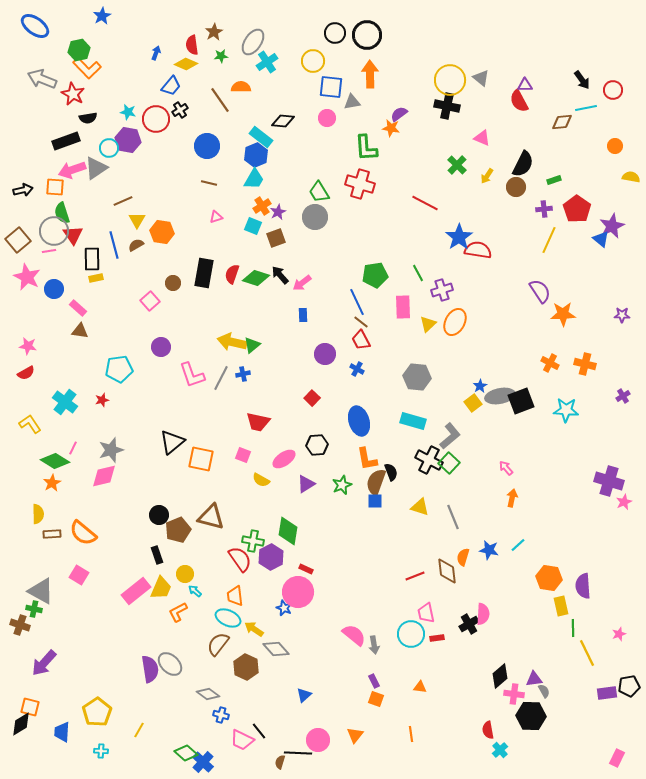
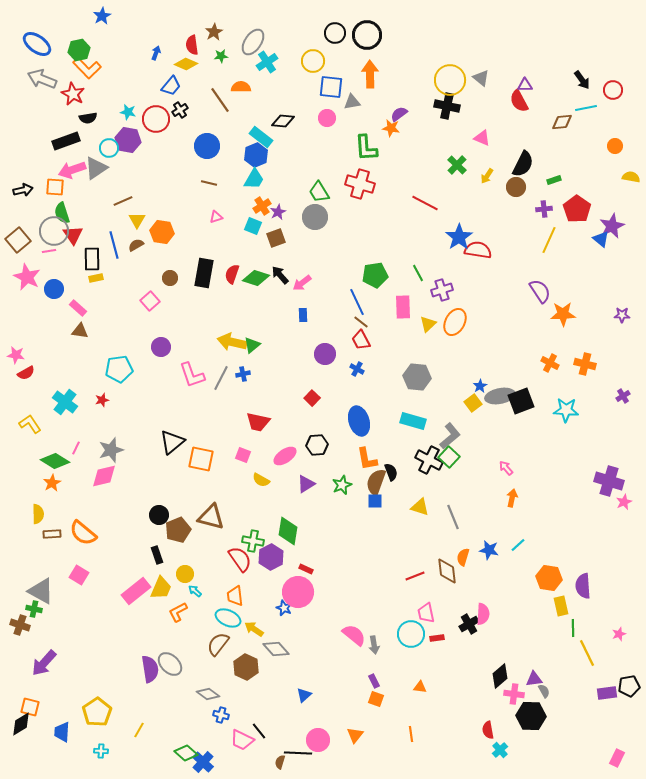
blue ellipse at (35, 26): moved 2 px right, 18 px down
brown circle at (173, 283): moved 3 px left, 5 px up
pink star at (28, 346): moved 12 px left, 9 px down
pink line at (73, 448): moved 3 px right
pink ellipse at (284, 459): moved 1 px right, 3 px up
green square at (449, 463): moved 6 px up
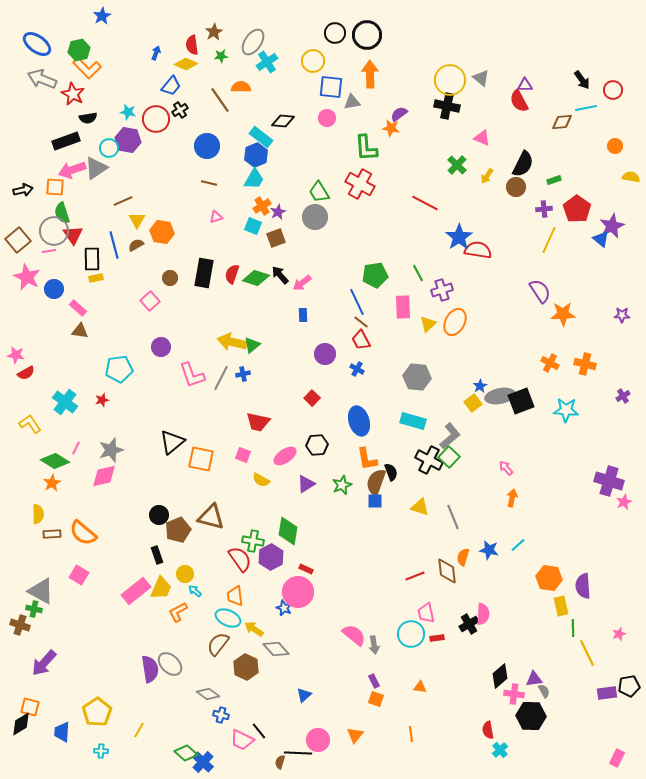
red cross at (360, 184): rotated 12 degrees clockwise
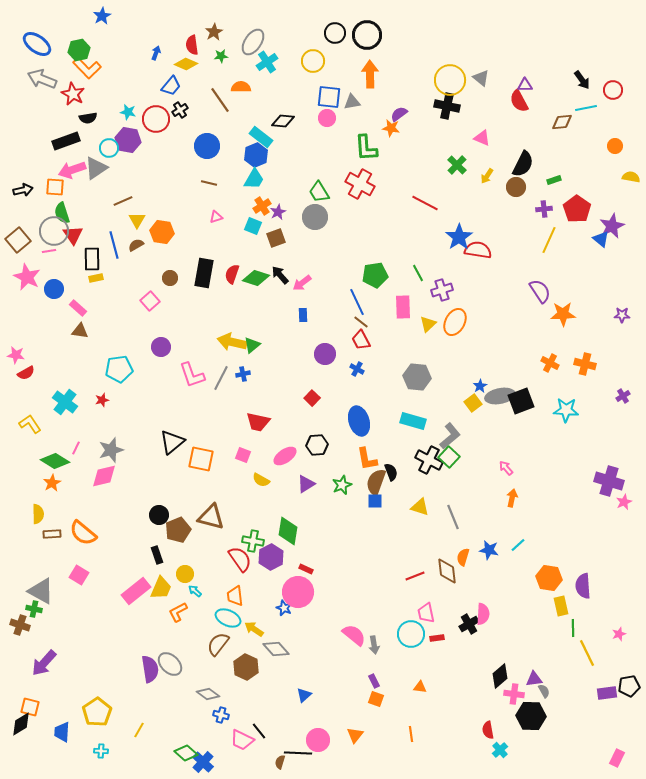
blue square at (331, 87): moved 2 px left, 10 px down
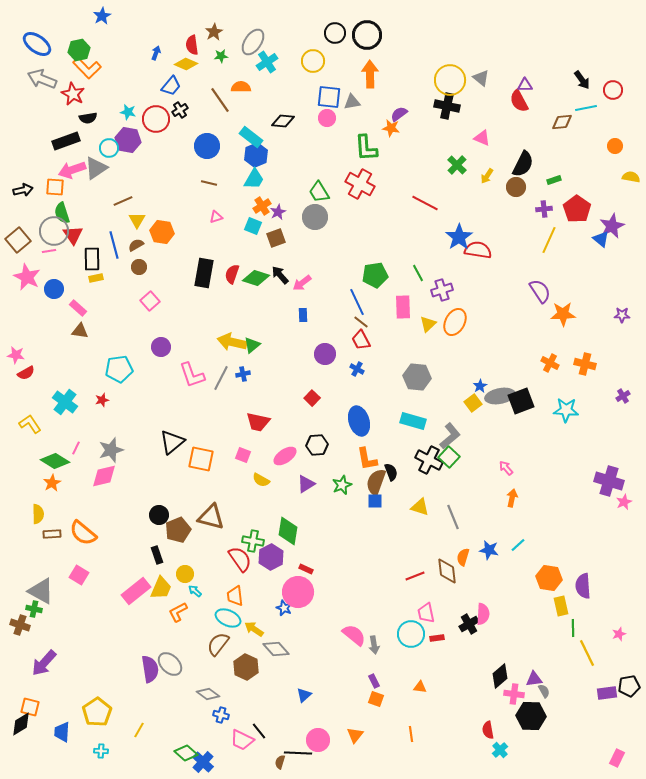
cyan rectangle at (261, 137): moved 10 px left
brown circle at (170, 278): moved 31 px left, 11 px up
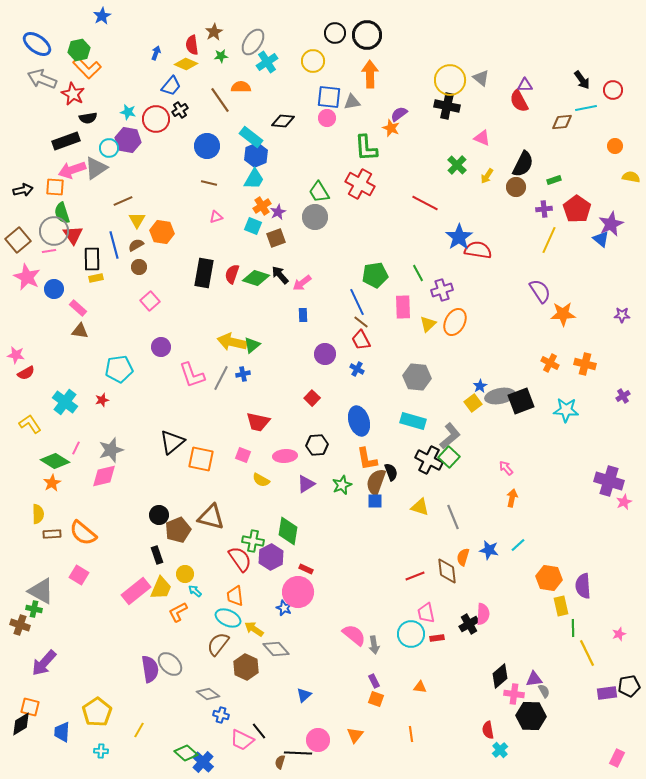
orange star at (391, 128): rotated 12 degrees clockwise
purple star at (612, 226): moved 1 px left, 2 px up
pink ellipse at (285, 456): rotated 30 degrees clockwise
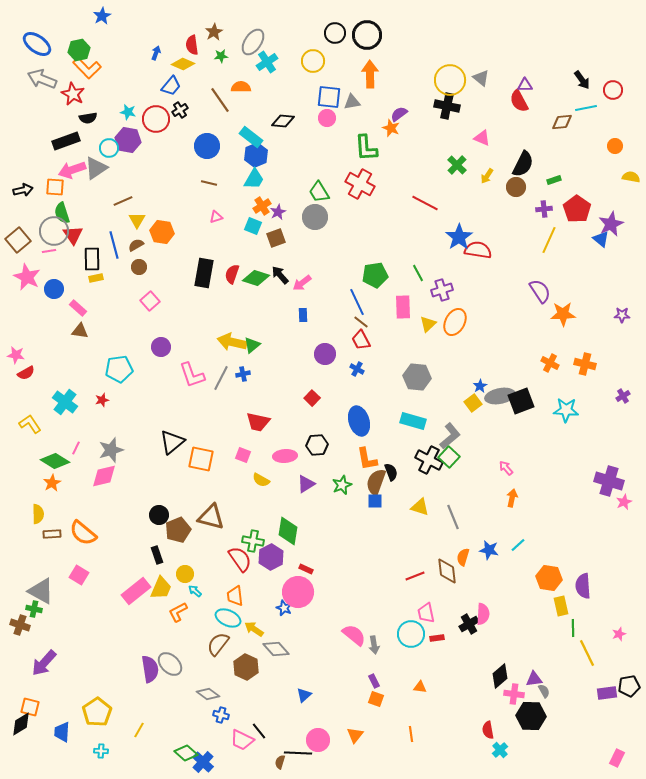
yellow diamond at (186, 64): moved 3 px left
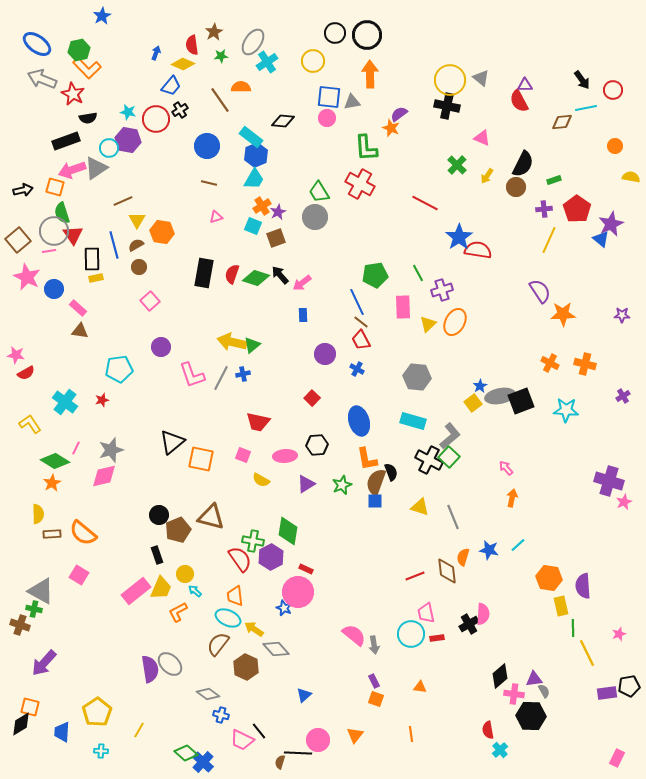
orange square at (55, 187): rotated 12 degrees clockwise
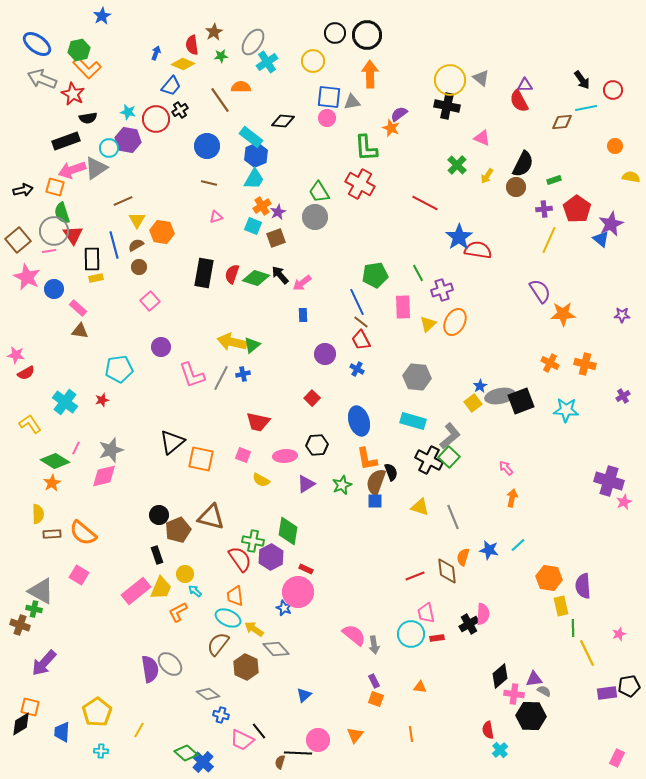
gray semicircle at (544, 691): rotated 32 degrees counterclockwise
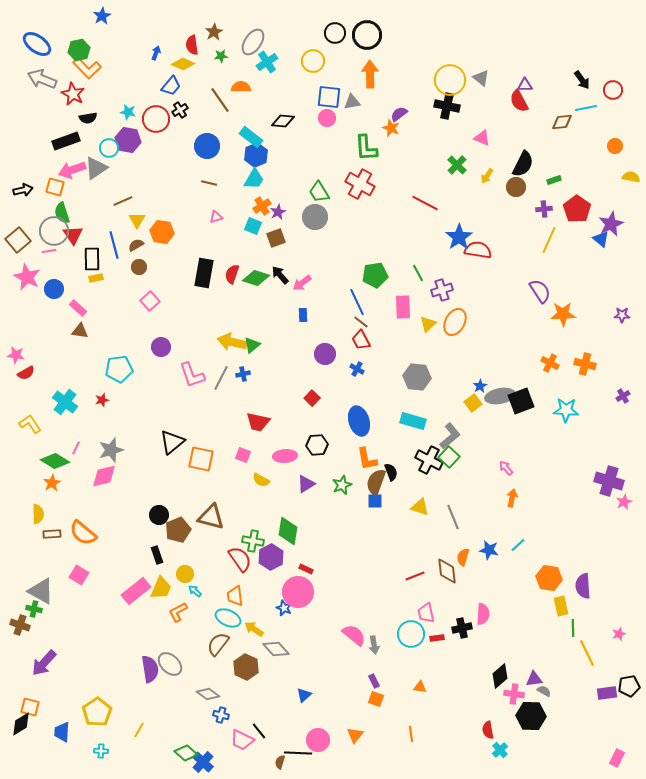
black cross at (469, 624): moved 7 px left, 4 px down; rotated 18 degrees clockwise
